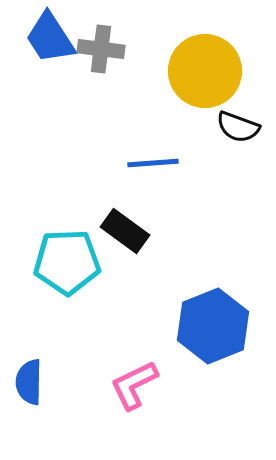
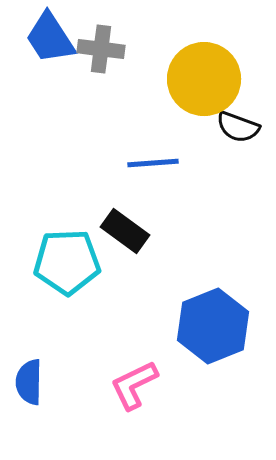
yellow circle: moved 1 px left, 8 px down
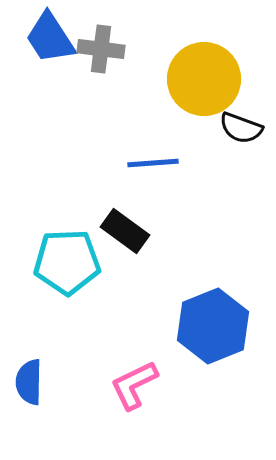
black semicircle: moved 3 px right, 1 px down
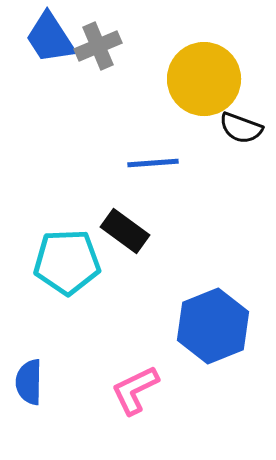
gray cross: moved 3 px left, 3 px up; rotated 30 degrees counterclockwise
pink L-shape: moved 1 px right, 5 px down
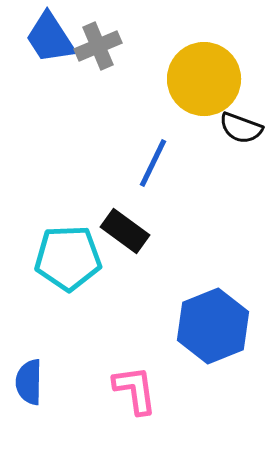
blue line: rotated 60 degrees counterclockwise
cyan pentagon: moved 1 px right, 4 px up
pink L-shape: rotated 108 degrees clockwise
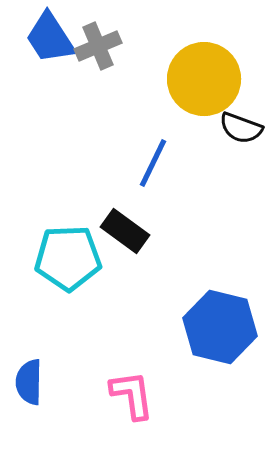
blue hexagon: moved 7 px right, 1 px down; rotated 24 degrees counterclockwise
pink L-shape: moved 3 px left, 5 px down
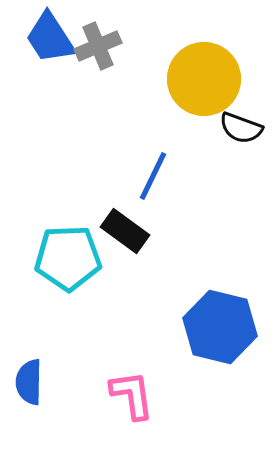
blue line: moved 13 px down
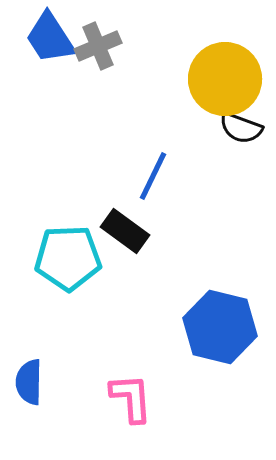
yellow circle: moved 21 px right
pink L-shape: moved 1 px left, 3 px down; rotated 4 degrees clockwise
